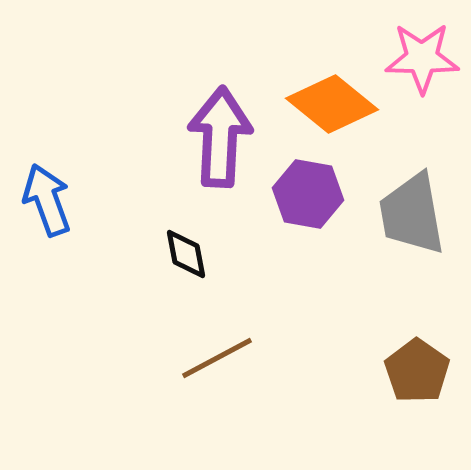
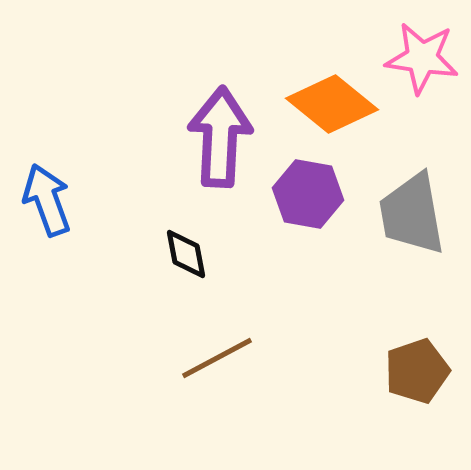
pink star: rotated 8 degrees clockwise
brown pentagon: rotated 18 degrees clockwise
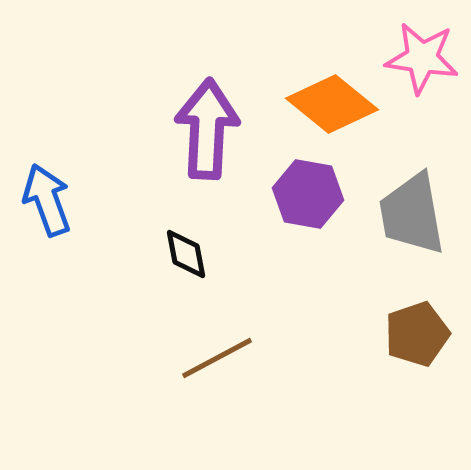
purple arrow: moved 13 px left, 8 px up
brown pentagon: moved 37 px up
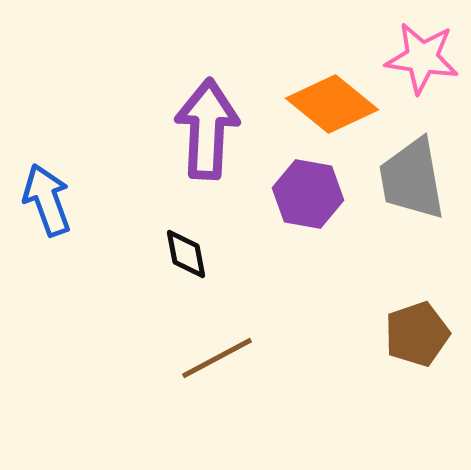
gray trapezoid: moved 35 px up
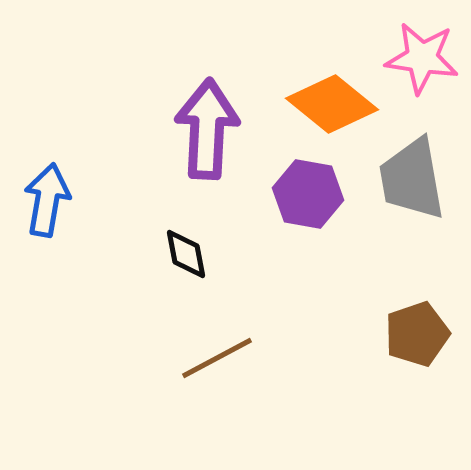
blue arrow: rotated 30 degrees clockwise
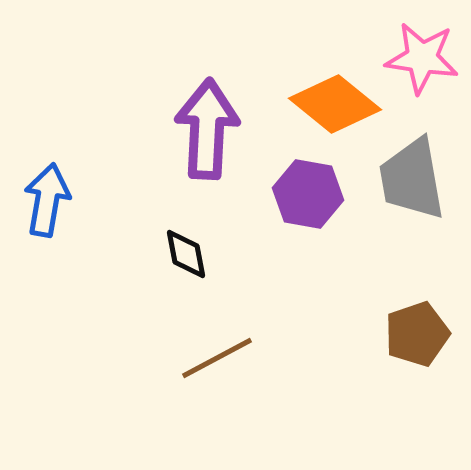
orange diamond: moved 3 px right
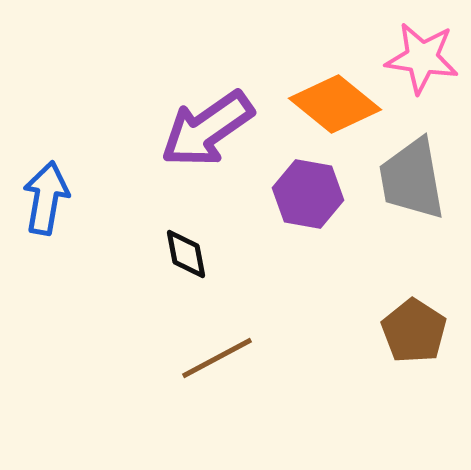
purple arrow: rotated 128 degrees counterclockwise
blue arrow: moved 1 px left, 2 px up
brown pentagon: moved 3 px left, 3 px up; rotated 20 degrees counterclockwise
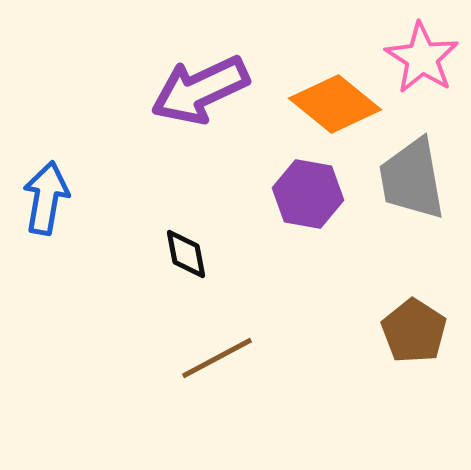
pink star: rotated 24 degrees clockwise
purple arrow: moved 7 px left, 39 px up; rotated 10 degrees clockwise
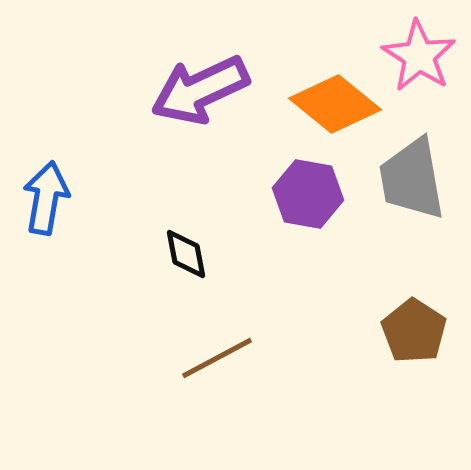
pink star: moved 3 px left, 2 px up
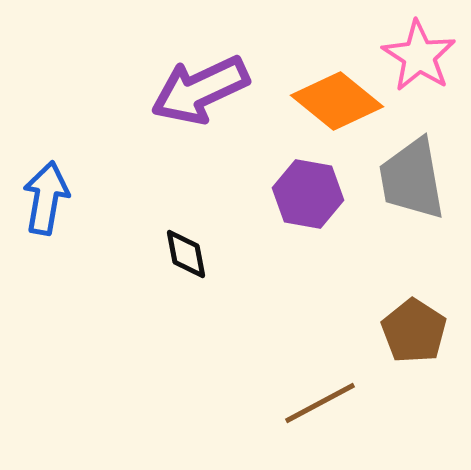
orange diamond: moved 2 px right, 3 px up
brown line: moved 103 px right, 45 px down
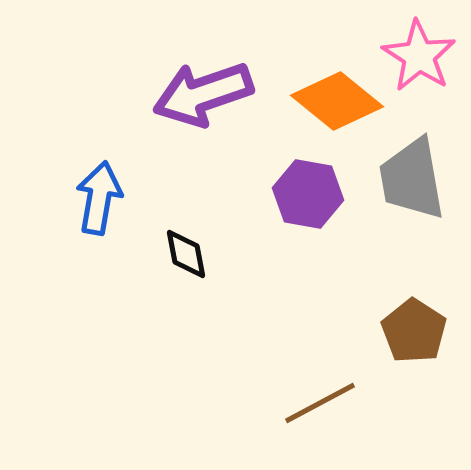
purple arrow: moved 3 px right, 4 px down; rotated 6 degrees clockwise
blue arrow: moved 53 px right
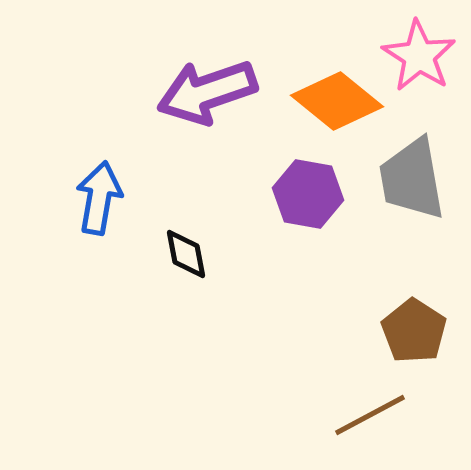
purple arrow: moved 4 px right, 2 px up
brown line: moved 50 px right, 12 px down
